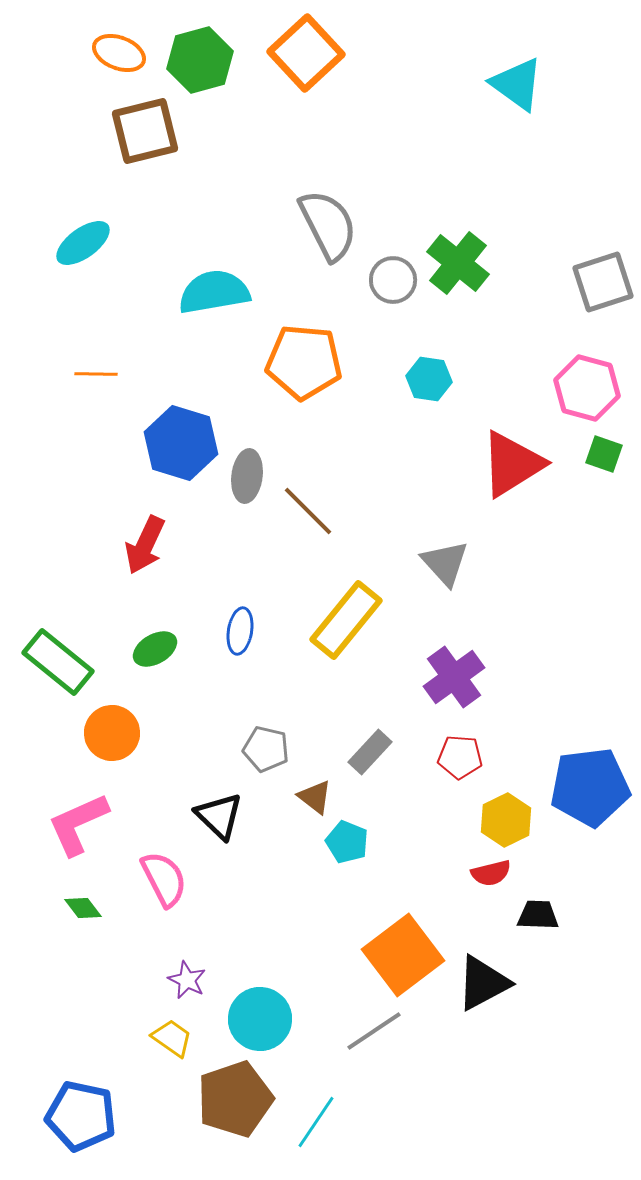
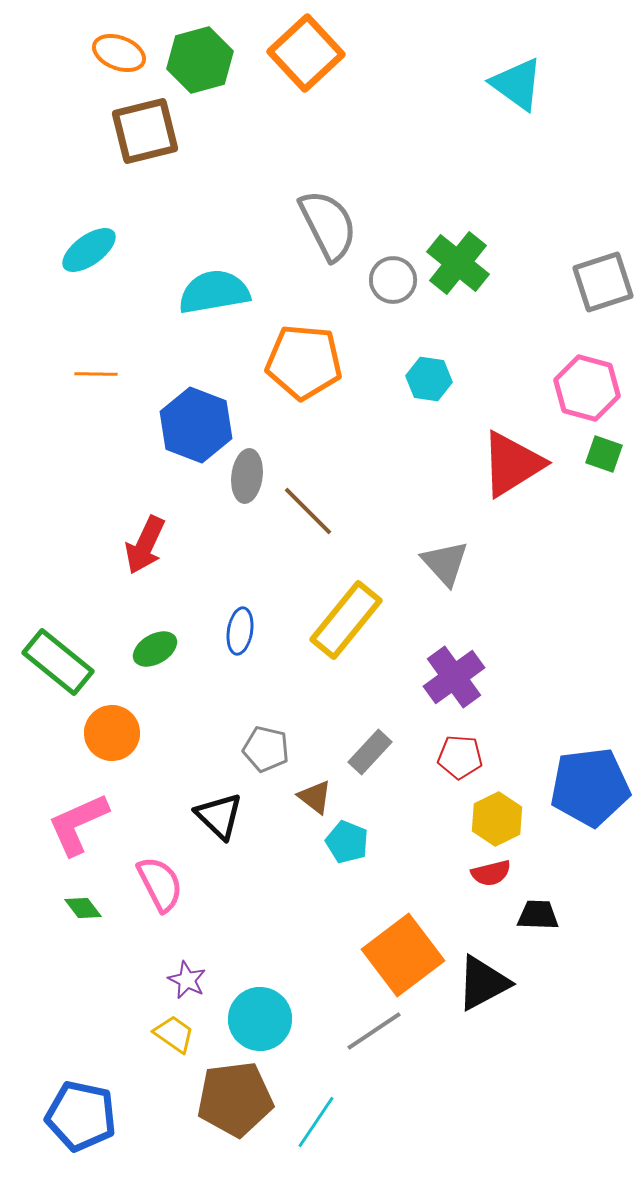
cyan ellipse at (83, 243): moved 6 px right, 7 px down
blue hexagon at (181, 443): moved 15 px right, 18 px up; rotated 4 degrees clockwise
yellow hexagon at (506, 820): moved 9 px left, 1 px up
pink semicircle at (164, 879): moved 4 px left, 5 px down
yellow trapezoid at (172, 1038): moved 2 px right, 4 px up
brown pentagon at (235, 1099): rotated 12 degrees clockwise
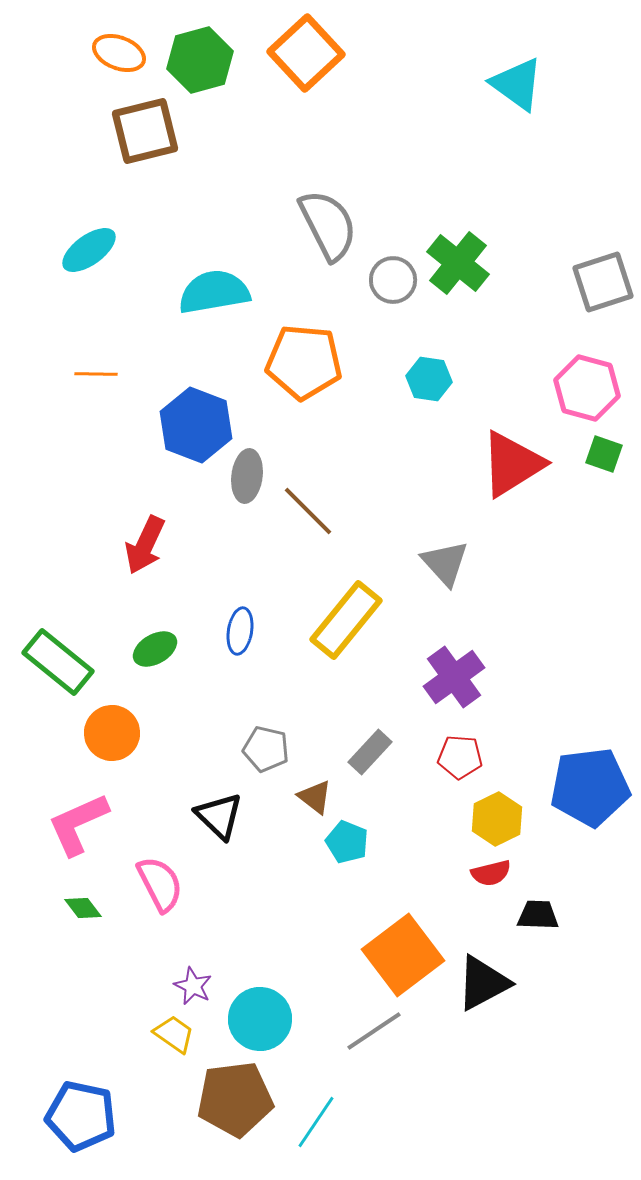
purple star at (187, 980): moved 6 px right, 6 px down
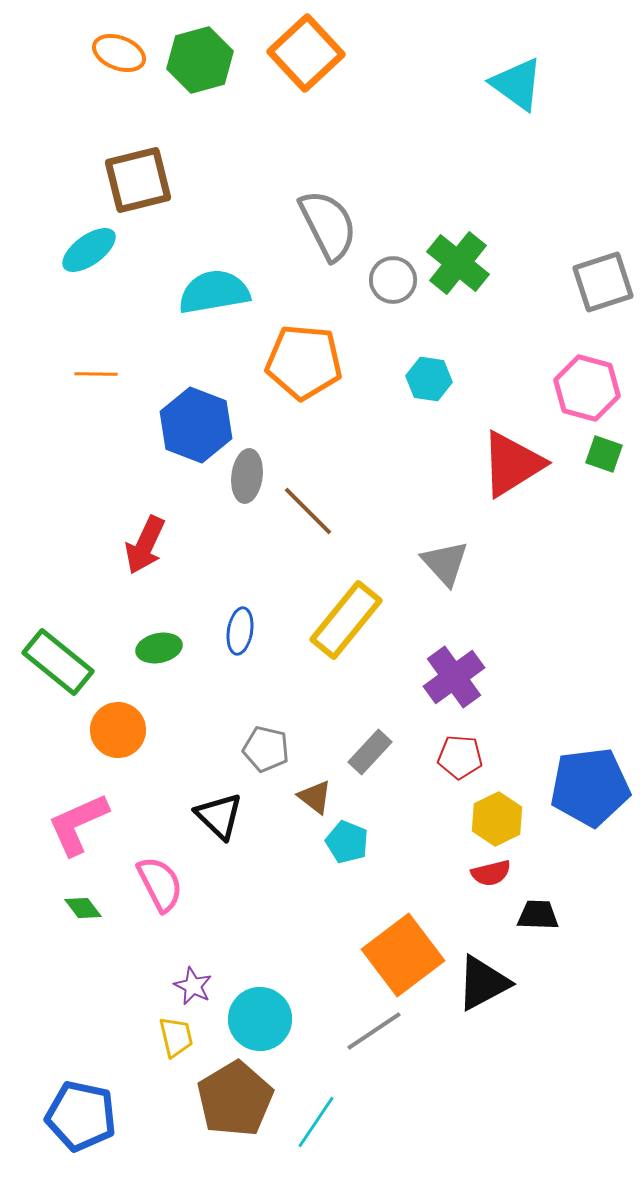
brown square at (145, 131): moved 7 px left, 49 px down
green ellipse at (155, 649): moved 4 px right, 1 px up; rotated 18 degrees clockwise
orange circle at (112, 733): moved 6 px right, 3 px up
yellow trapezoid at (174, 1034): moved 2 px right, 3 px down; rotated 42 degrees clockwise
brown pentagon at (235, 1099): rotated 24 degrees counterclockwise
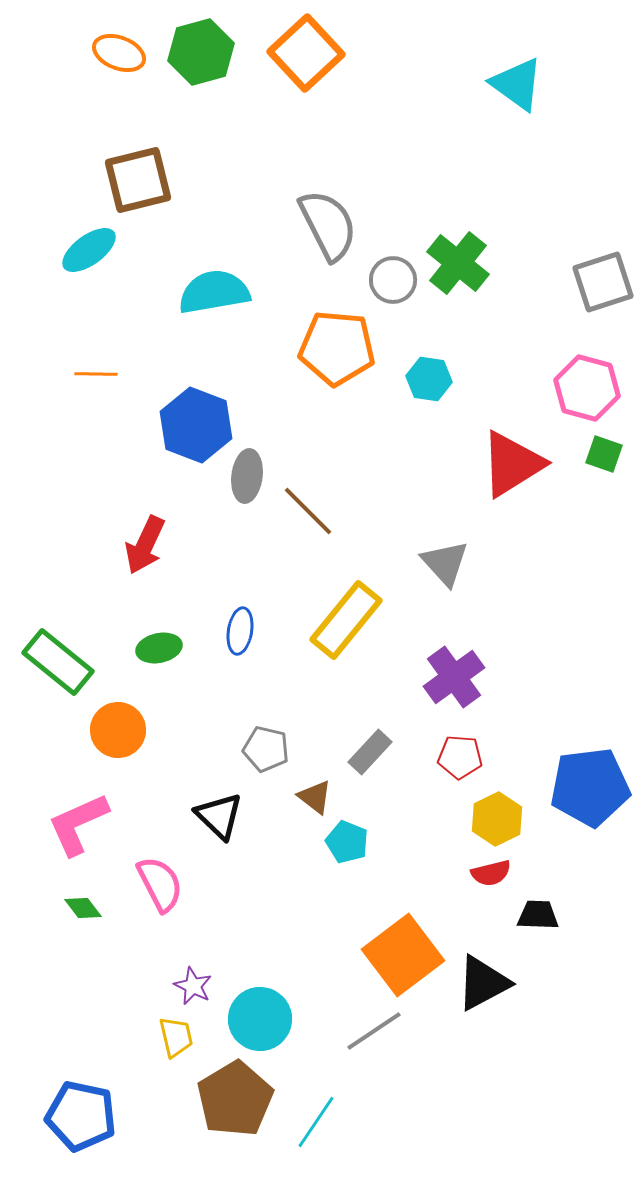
green hexagon at (200, 60): moved 1 px right, 8 px up
orange pentagon at (304, 362): moved 33 px right, 14 px up
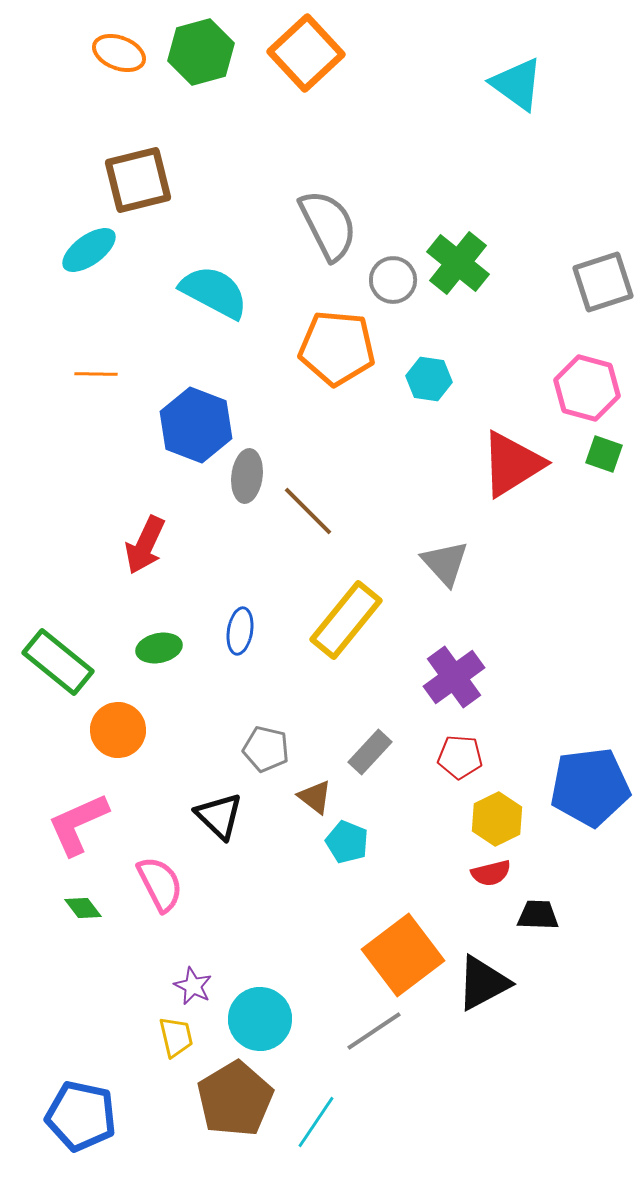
cyan semicircle at (214, 292): rotated 38 degrees clockwise
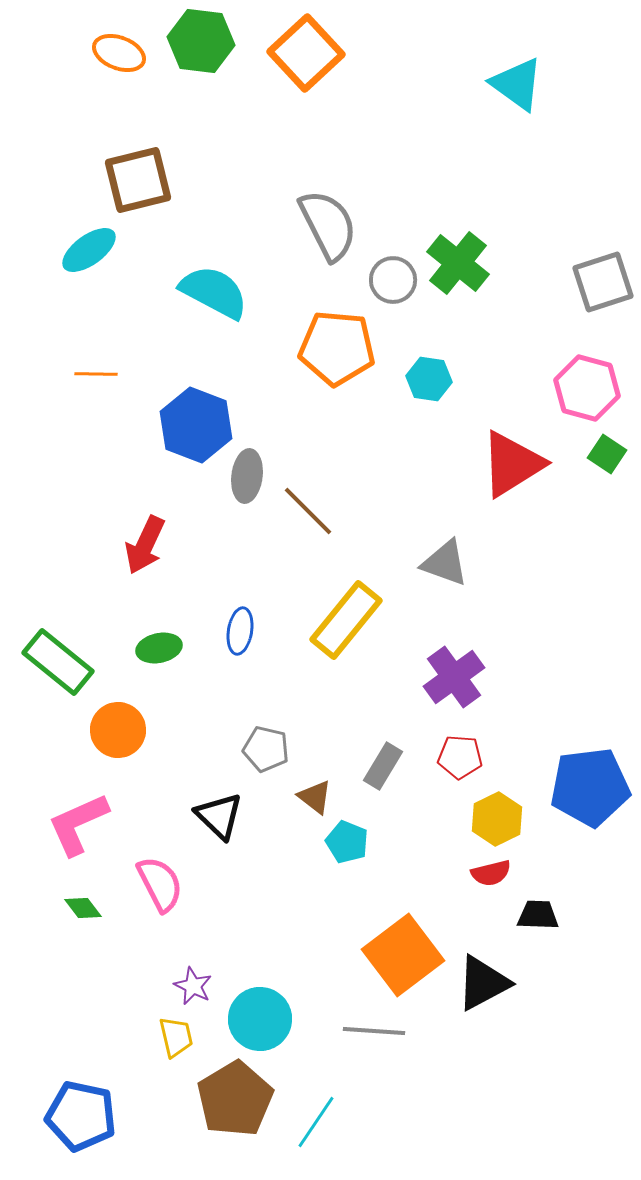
green hexagon at (201, 52): moved 11 px up; rotated 22 degrees clockwise
green square at (604, 454): moved 3 px right; rotated 15 degrees clockwise
gray triangle at (445, 563): rotated 28 degrees counterclockwise
gray rectangle at (370, 752): moved 13 px right, 14 px down; rotated 12 degrees counterclockwise
gray line at (374, 1031): rotated 38 degrees clockwise
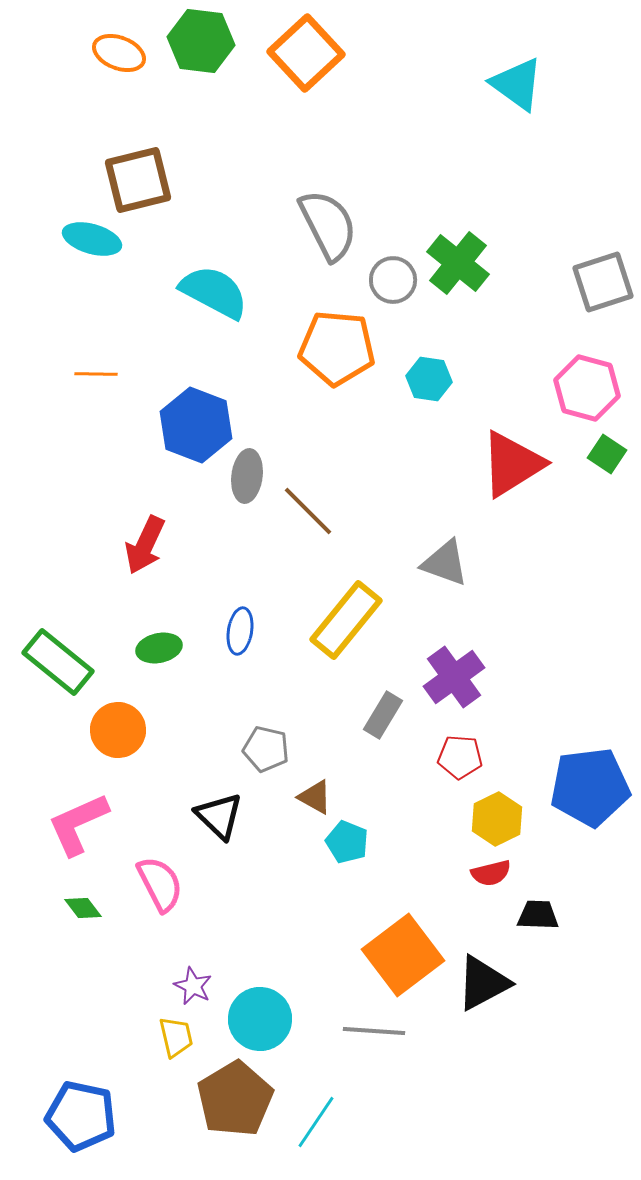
cyan ellipse at (89, 250): moved 3 px right, 11 px up; rotated 52 degrees clockwise
gray rectangle at (383, 766): moved 51 px up
brown triangle at (315, 797): rotated 9 degrees counterclockwise
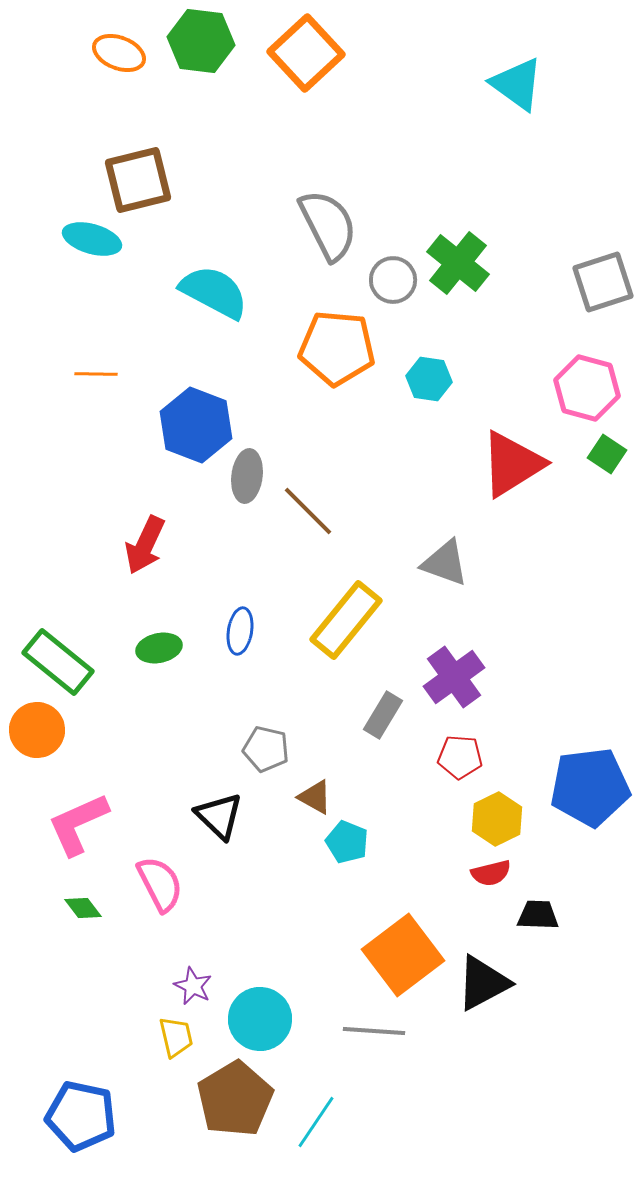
orange circle at (118, 730): moved 81 px left
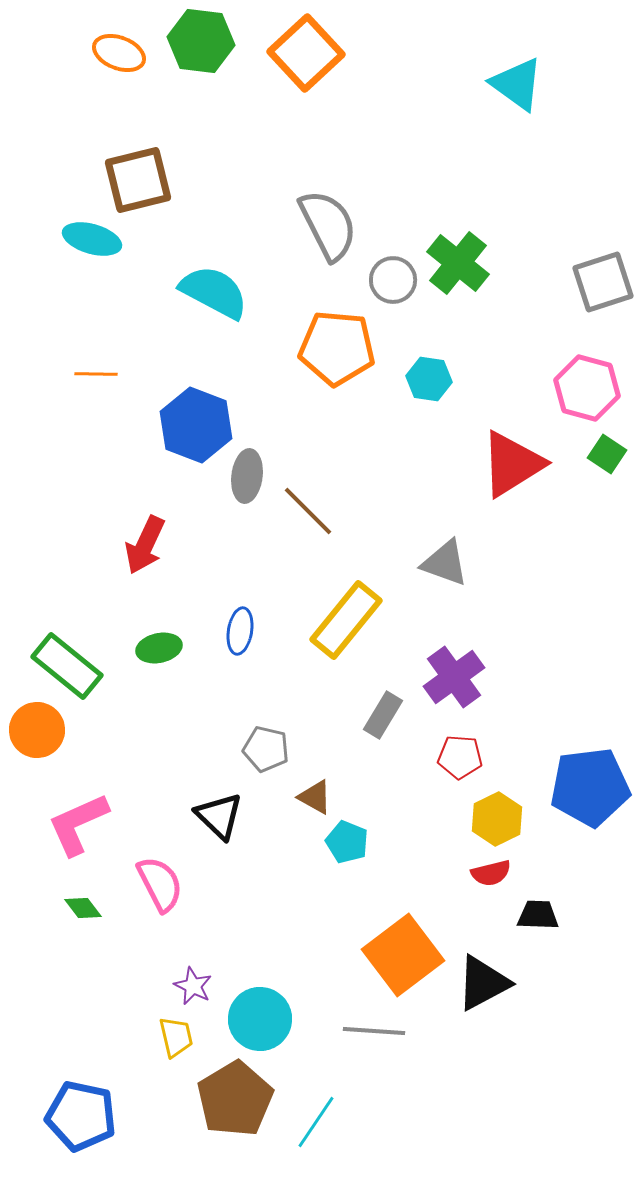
green rectangle at (58, 662): moved 9 px right, 4 px down
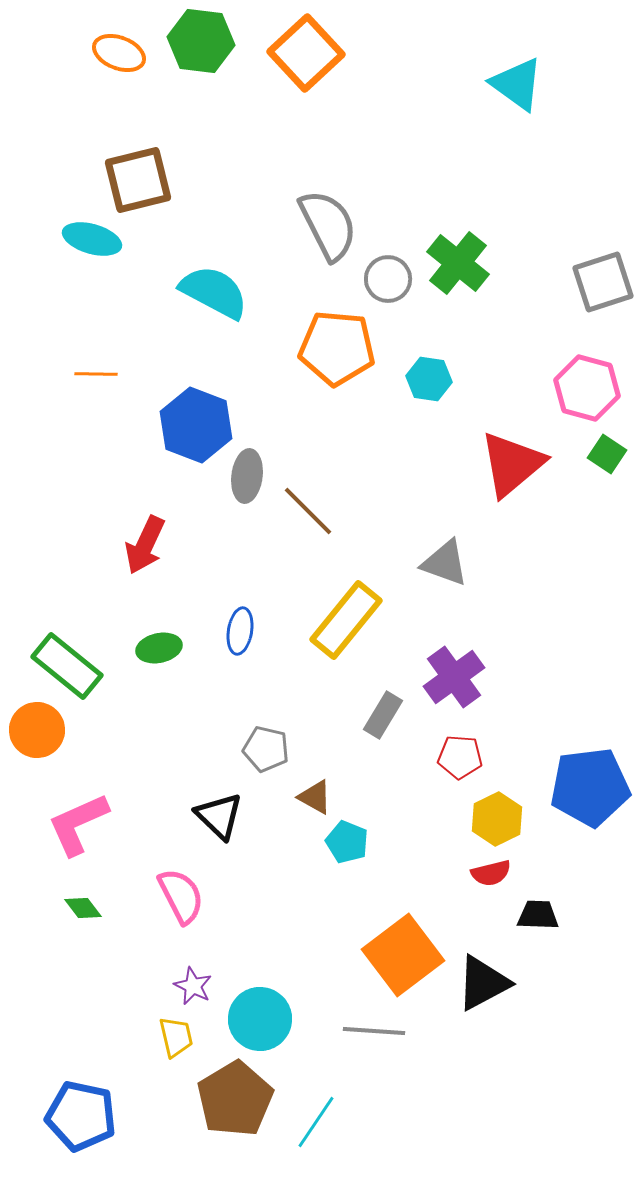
gray circle at (393, 280): moved 5 px left, 1 px up
red triangle at (512, 464): rotated 8 degrees counterclockwise
pink semicircle at (160, 884): moved 21 px right, 12 px down
